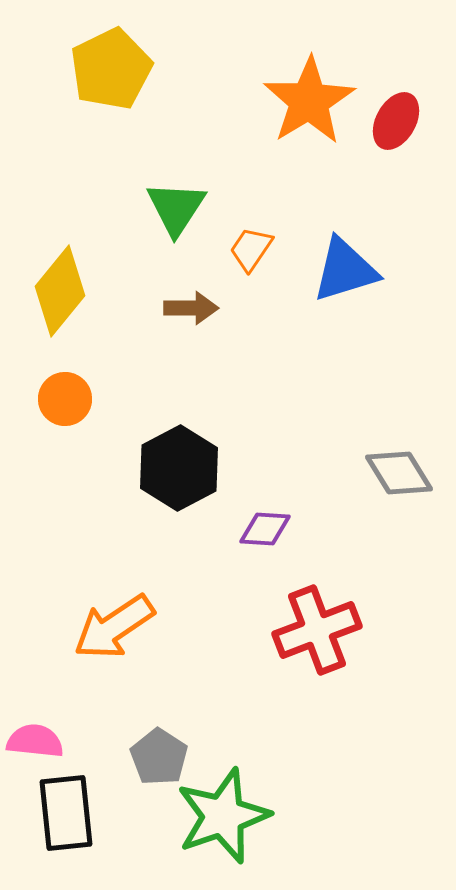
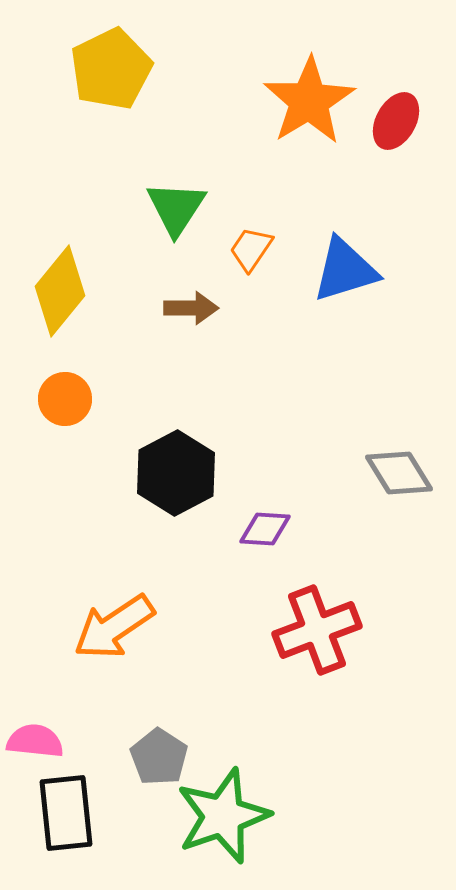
black hexagon: moved 3 px left, 5 px down
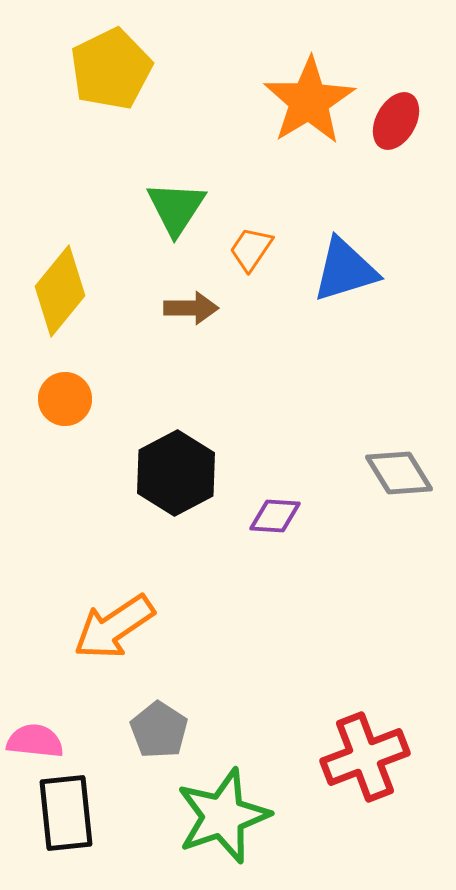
purple diamond: moved 10 px right, 13 px up
red cross: moved 48 px right, 127 px down
gray pentagon: moved 27 px up
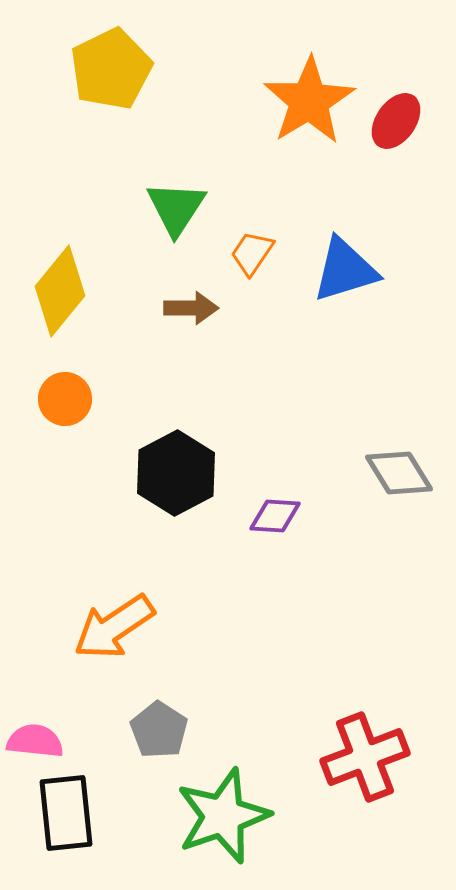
red ellipse: rotated 6 degrees clockwise
orange trapezoid: moved 1 px right, 4 px down
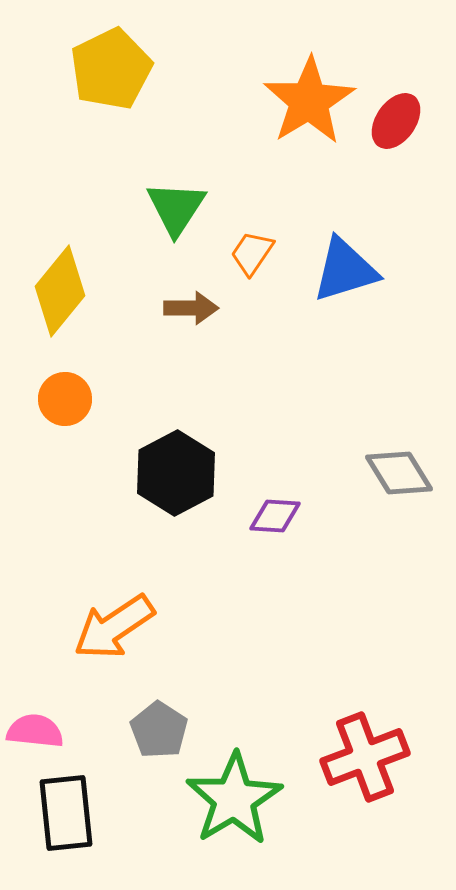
pink semicircle: moved 10 px up
green star: moved 11 px right, 17 px up; rotated 12 degrees counterclockwise
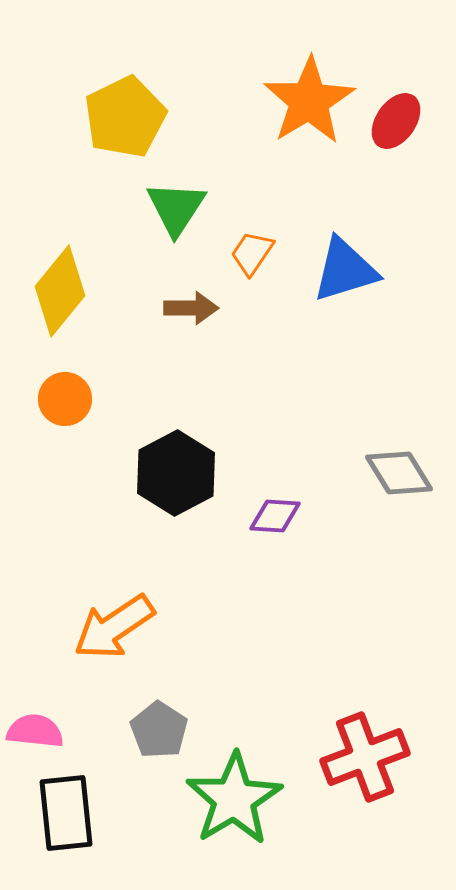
yellow pentagon: moved 14 px right, 48 px down
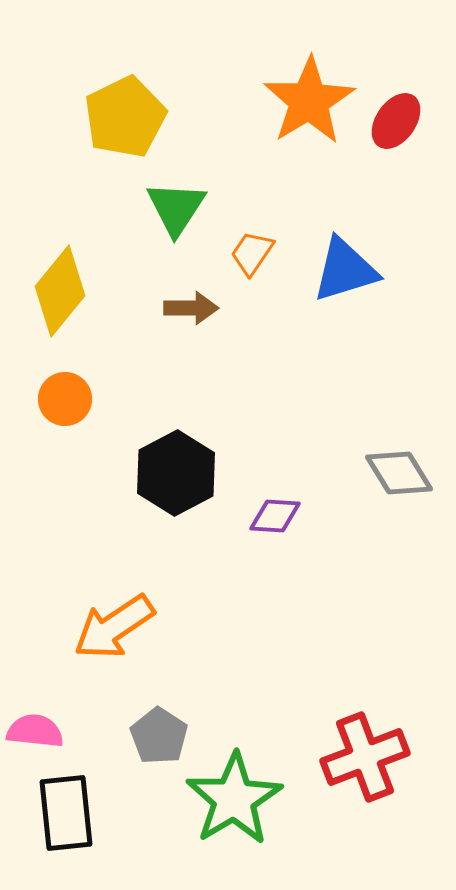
gray pentagon: moved 6 px down
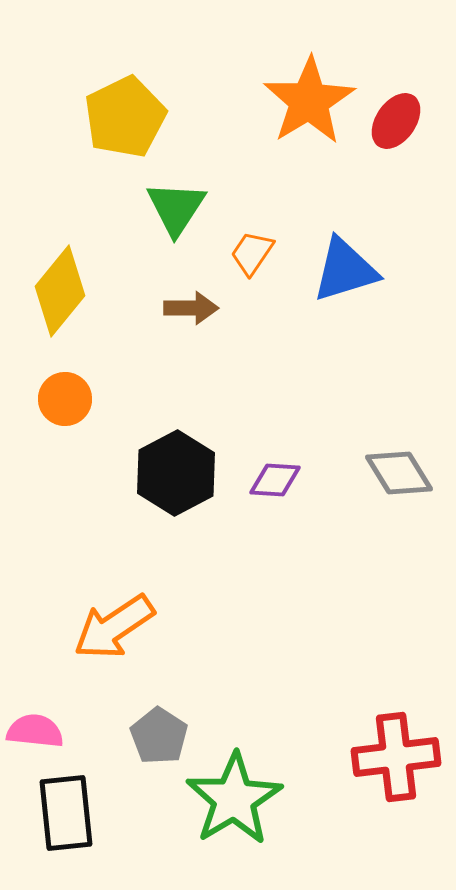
purple diamond: moved 36 px up
red cross: moved 31 px right; rotated 14 degrees clockwise
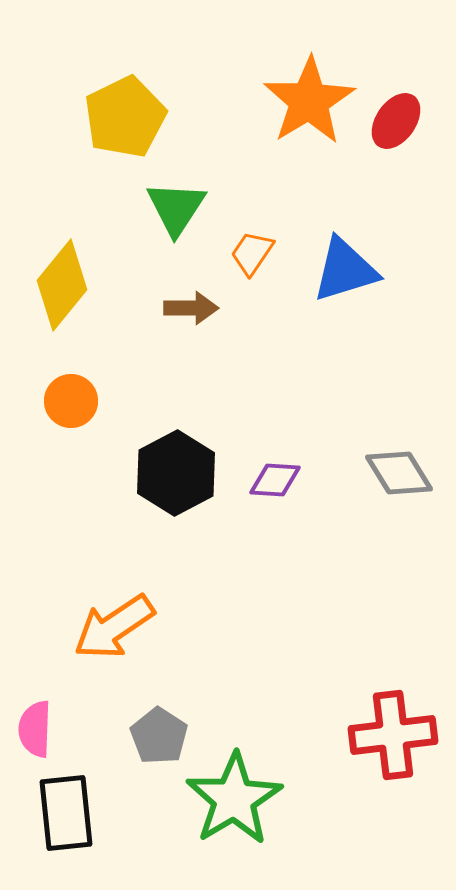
yellow diamond: moved 2 px right, 6 px up
orange circle: moved 6 px right, 2 px down
pink semicircle: moved 2 px up; rotated 94 degrees counterclockwise
red cross: moved 3 px left, 22 px up
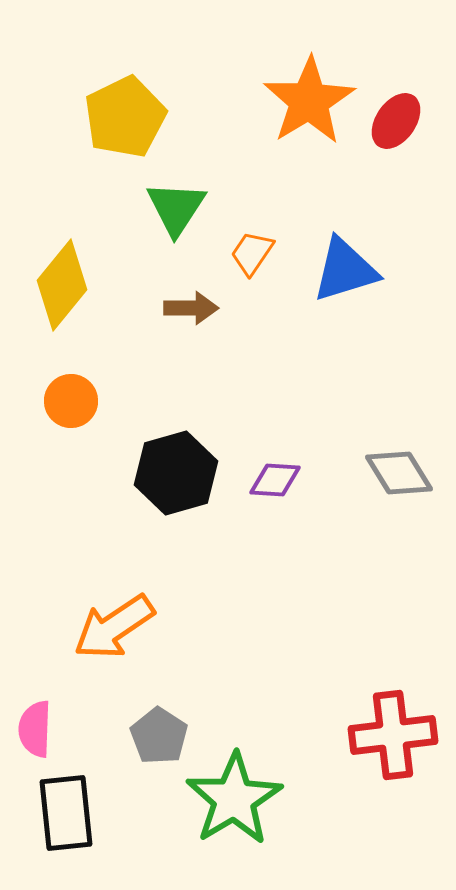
black hexagon: rotated 12 degrees clockwise
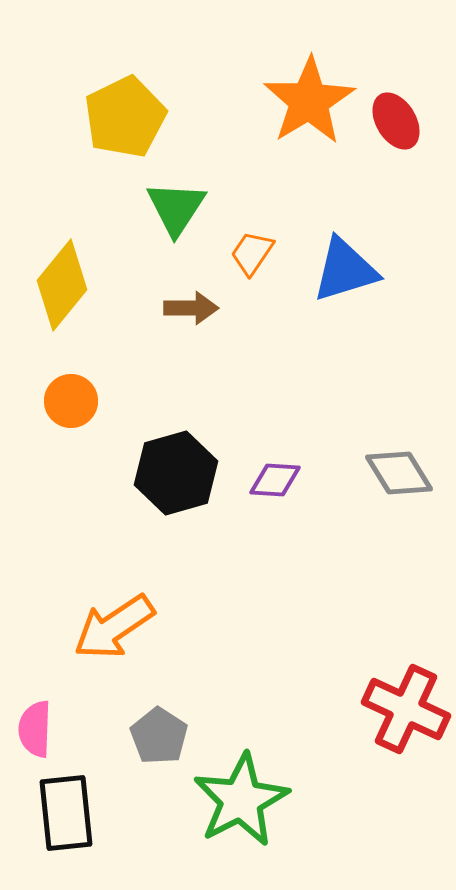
red ellipse: rotated 66 degrees counterclockwise
red cross: moved 13 px right, 26 px up; rotated 32 degrees clockwise
green star: moved 7 px right, 1 px down; rotated 4 degrees clockwise
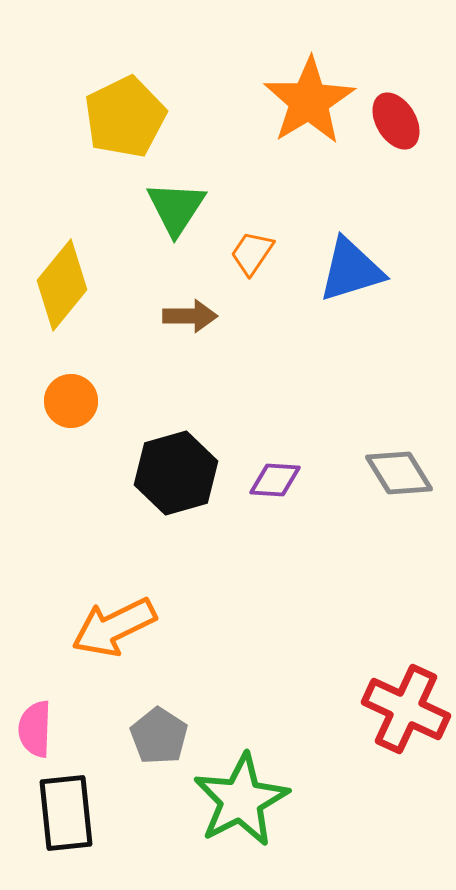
blue triangle: moved 6 px right
brown arrow: moved 1 px left, 8 px down
orange arrow: rotated 8 degrees clockwise
